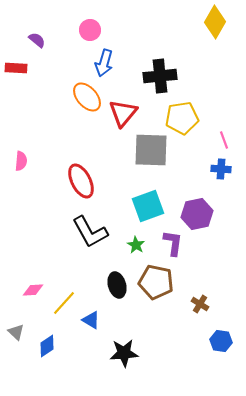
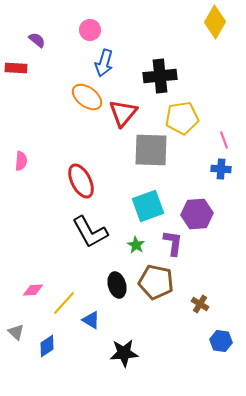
orange ellipse: rotated 12 degrees counterclockwise
purple hexagon: rotated 8 degrees clockwise
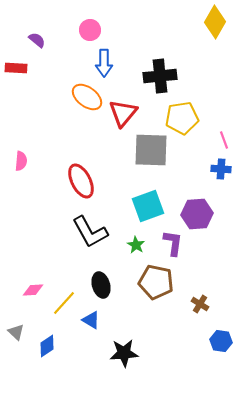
blue arrow: rotated 16 degrees counterclockwise
black ellipse: moved 16 px left
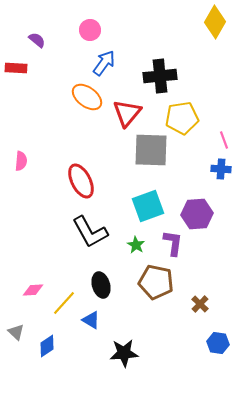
blue arrow: rotated 144 degrees counterclockwise
red triangle: moved 4 px right
brown cross: rotated 12 degrees clockwise
blue hexagon: moved 3 px left, 2 px down
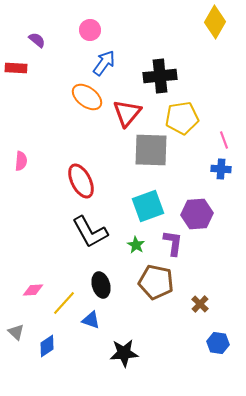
blue triangle: rotated 12 degrees counterclockwise
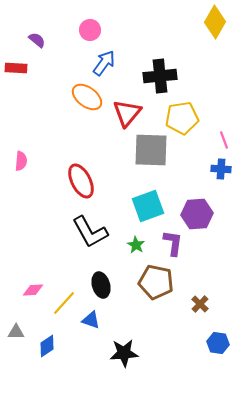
gray triangle: rotated 42 degrees counterclockwise
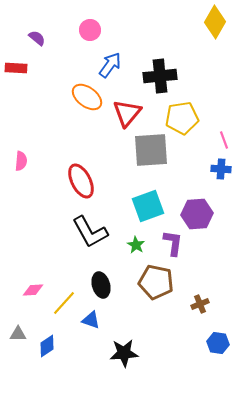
purple semicircle: moved 2 px up
blue arrow: moved 6 px right, 2 px down
gray square: rotated 6 degrees counterclockwise
brown cross: rotated 24 degrees clockwise
gray triangle: moved 2 px right, 2 px down
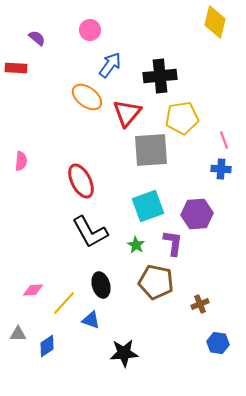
yellow diamond: rotated 16 degrees counterclockwise
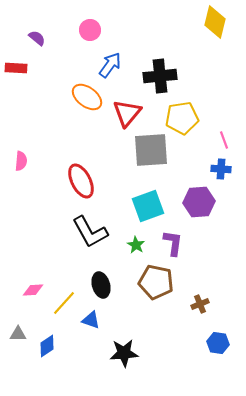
purple hexagon: moved 2 px right, 12 px up
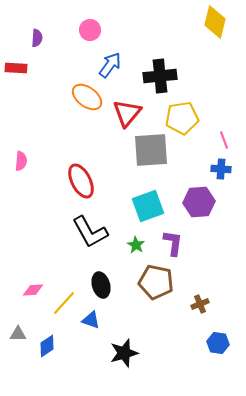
purple semicircle: rotated 54 degrees clockwise
black star: rotated 12 degrees counterclockwise
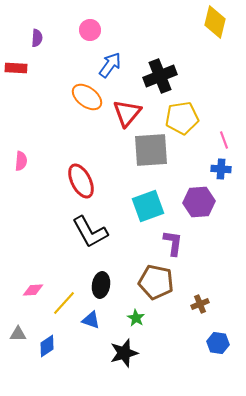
black cross: rotated 16 degrees counterclockwise
green star: moved 73 px down
black ellipse: rotated 25 degrees clockwise
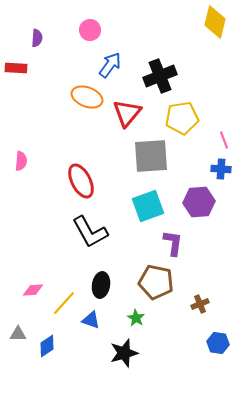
orange ellipse: rotated 16 degrees counterclockwise
gray square: moved 6 px down
